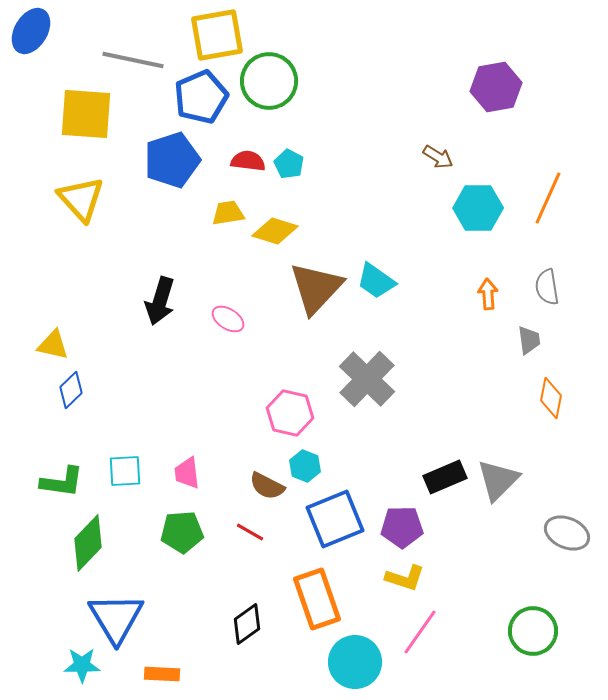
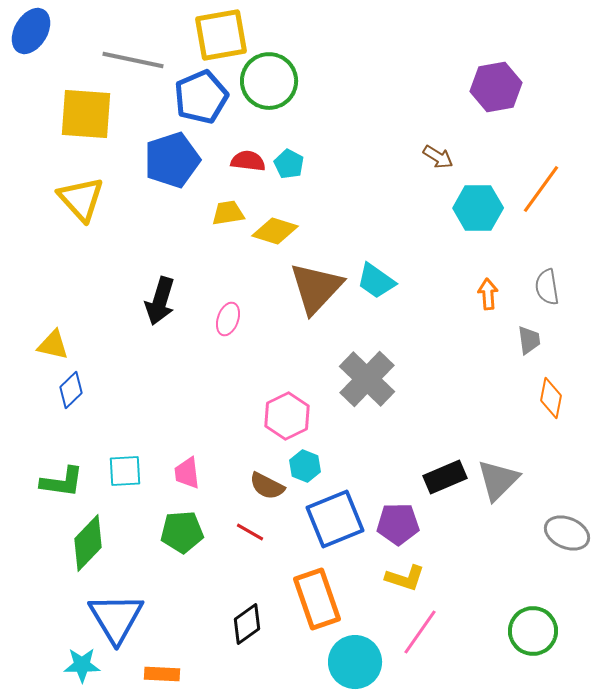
yellow square at (217, 35): moved 4 px right
orange line at (548, 198): moved 7 px left, 9 px up; rotated 12 degrees clockwise
pink ellipse at (228, 319): rotated 76 degrees clockwise
pink hexagon at (290, 413): moved 3 px left, 3 px down; rotated 21 degrees clockwise
purple pentagon at (402, 527): moved 4 px left, 3 px up
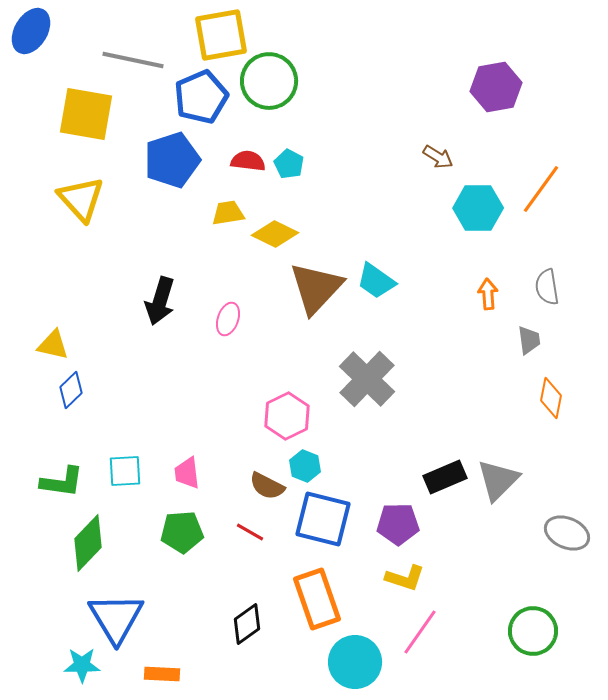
yellow square at (86, 114): rotated 6 degrees clockwise
yellow diamond at (275, 231): moved 3 px down; rotated 9 degrees clockwise
blue square at (335, 519): moved 12 px left; rotated 36 degrees clockwise
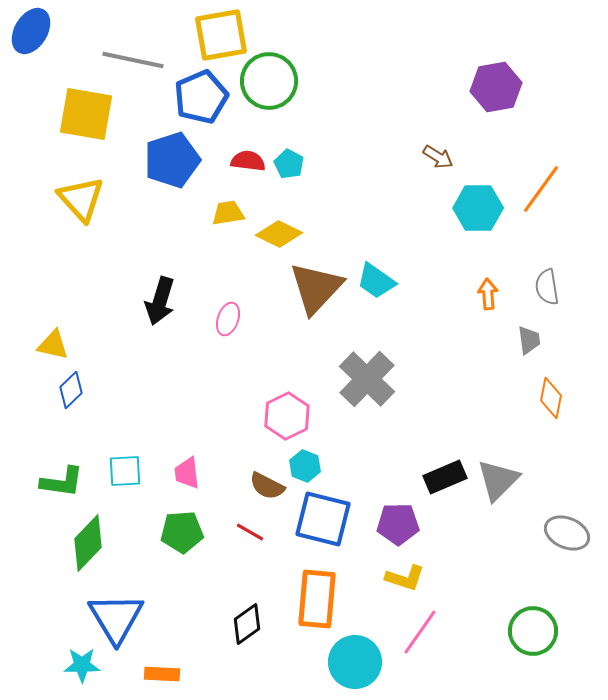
yellow diamond at (275, 234): moved 4 px right
orange rectangle at (317, 599): rotated 24 degrees clockwise
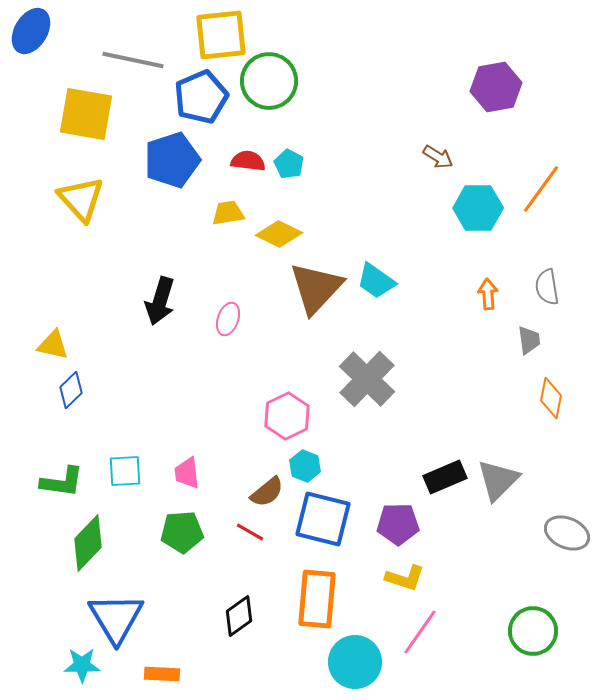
yellow square at (221, 35): rotated 4 degrees clockwise
brown semicircle at (267, 486): moved 6 px down; rotated 66 degrees counterclockwise
black diamond at (247, 624): moved 8 px left, 8 px up
